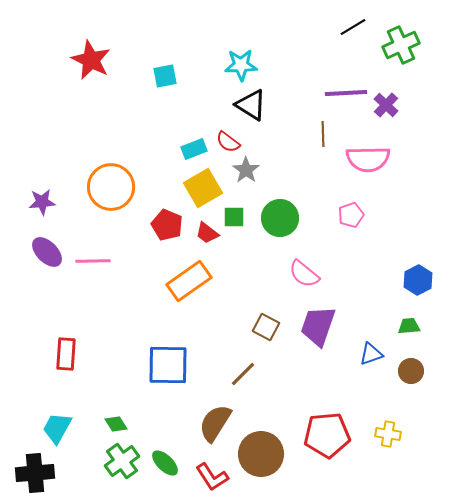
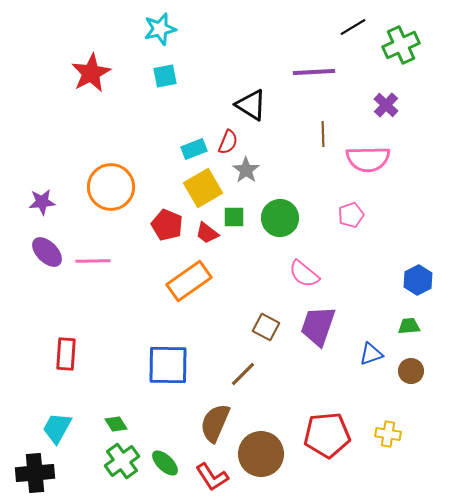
red star at (91, 60): moved 13 px down; rotated 18 degrees clockwise
cyan star at (241, 65): moved 81 px left, 36 px up; rotated 12 degrees counterclockwise
purple line at (346, 93): moved 32 px left, 21 px up
red semicircle at (228, 142): rotated 105 degrees counterclockwise
brown semicircle at (215, 423): rotated 9 degrees counterclockwise
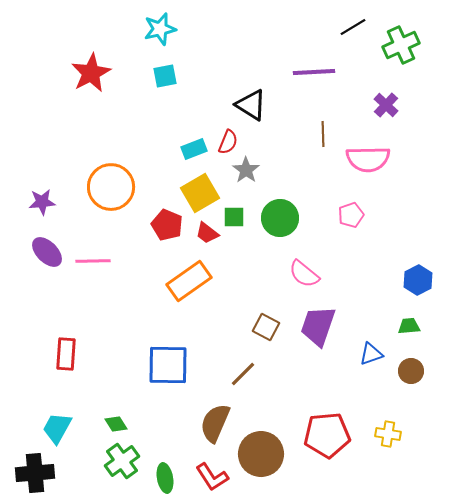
yellow square at (203, 188): moved 3 px left, 5 px down
green ellipse at (165, 463): moved 15 px down; rotated 36 degrees clockwise
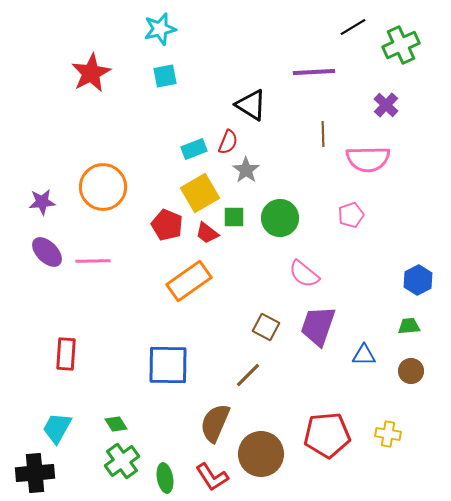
orange circle at (111, 187): moved 8 px left
blue triangle at (371, 354): moved 7 px left, 1 px down; rotated 20 degrees clockwise
brown line at (243, 374): moved 5 px right, 1 px down
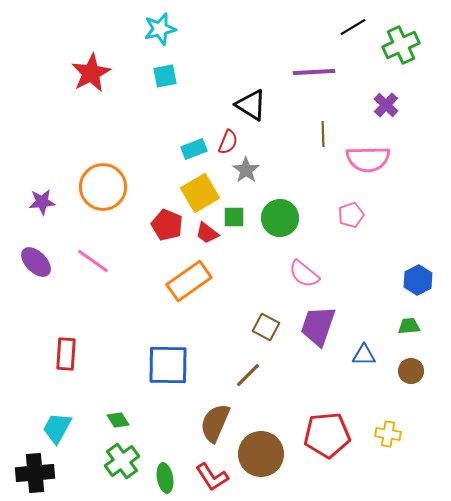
purple ellipse at (47, 252): moved 11 px left, 10 px down
pink line at (93, 261): rotated 36 degrees clockwise
green diamond at (116, 424): moved 2 px right, 4 px up
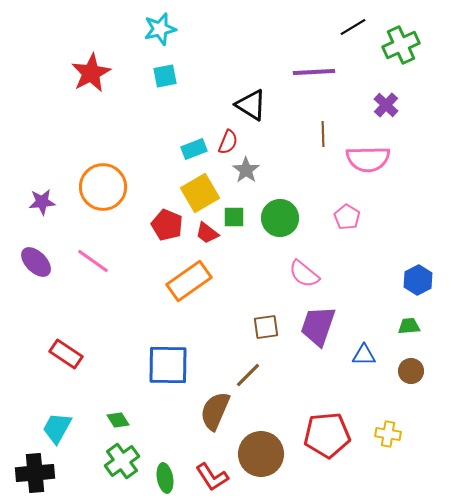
pink pentagon at (351, 215): moved 4 px left, 2 px down; rotated 20 degrees counterclockwise
brown square at (266, 327): rotated 36 degrees counterclockwise
red rectangle at (66, 354): rotated 60 degrees counterclockwise
brown semicircle at (215, 423): moved 12 px up
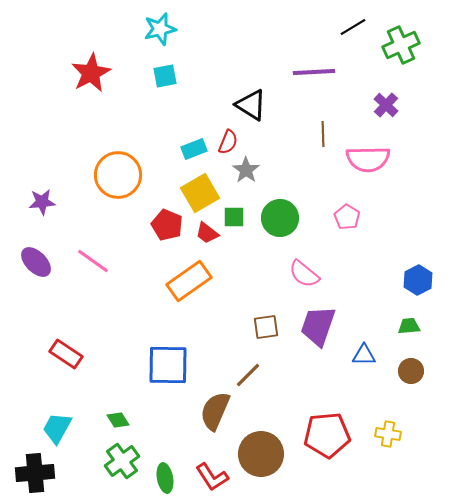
orange circle at (103, 187): moved 15 px right, 12 px up
